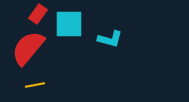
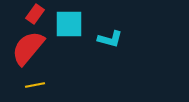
red rectangle: moved 3 px left
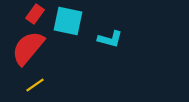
cyan square: moved 1 px left, 3 px up; rotated 12 degrees clockwise
yellow line: rotated 24 degrees counterclockwise
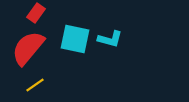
red rectangle: moved 1 px right, 1 px up
cyan square: moved 7 px right, 18 px down
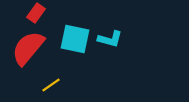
yellow line: moved 16 px right
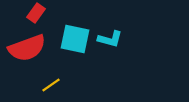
red semicircle: moved 1 px left; rotated 150 degrees counterclockwise
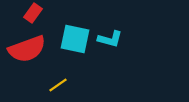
red rectangle: moved 3 px left
red semicircle: moved 1 px down
yellow line: moved 7 px right
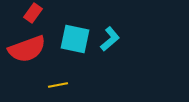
cyan L-shape: rotated 55 degrees counterclockwise
yellow line: rotated 24 degrees clockwise
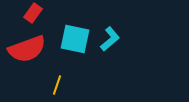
yellow line: moved 1 px left; rotated 60 degrees counterclockwise
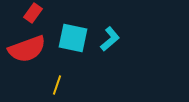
cyan square: moved 2 px left, 1 px up
